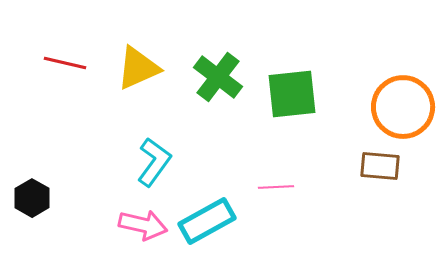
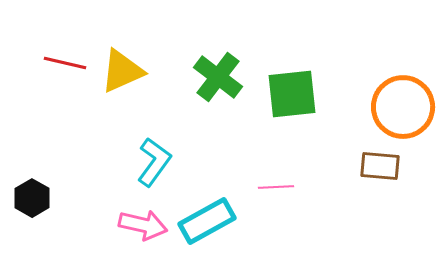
yellow triangle: moved 16 px left, 3 px down
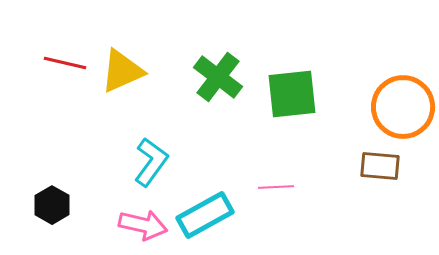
cyan L-shape: moved 3 px left
black hexagon: moved 20 px right, 7 px down
cyan rectangle: moved 2 px left, 6 px up
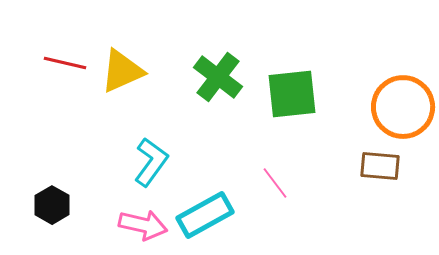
pink line: moved 1 px left, 4 px up; rotated 56 degrees clockwise
